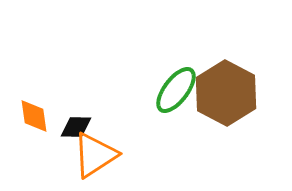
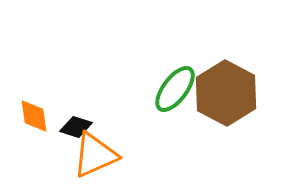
green ellipse: moved 1 px left, 1 px up
black diamond: rotated 16 degrees clockwise
orange triangle: rotated 9 degrees clockwise
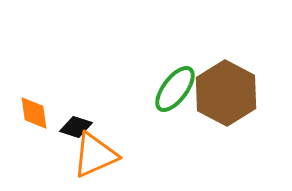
orange diamond: moved 3 px up
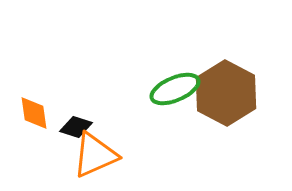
green ellipse: rotated 30 degrees clockwise
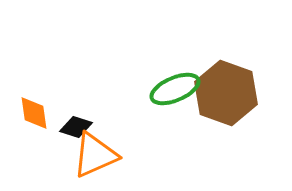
brown hexagon: rotated 8 degrees counterclockwise
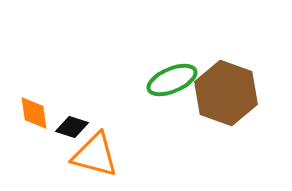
green ellipse: moved 3 px left, 9 px up
black diamond: moved 4 px left
orange triangle: rotated 39 degrees clockwise
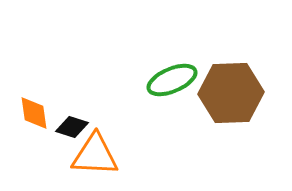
brown hexagon: moved 5 px right; rotated 22 degrees counterclockwise
orange triangle: rotated 12 degrees counterclockwise
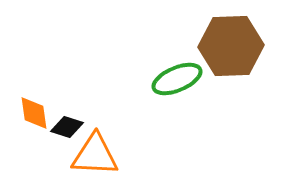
green ellipse: moved 5 px right, 1 px up
brown hexagon: moved 47 px up
black diamond: moved 5 px left
